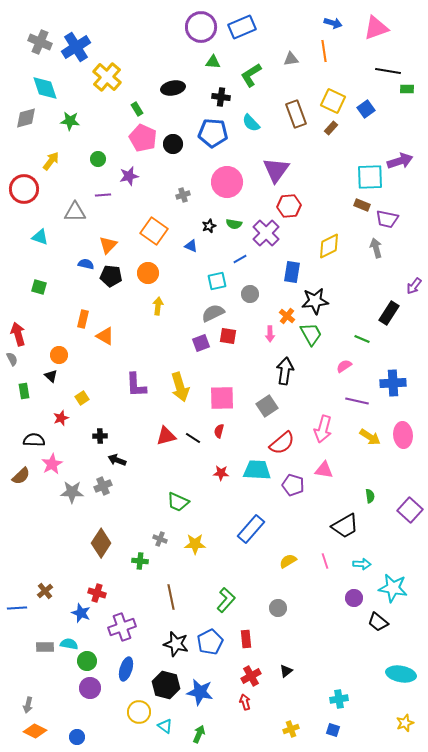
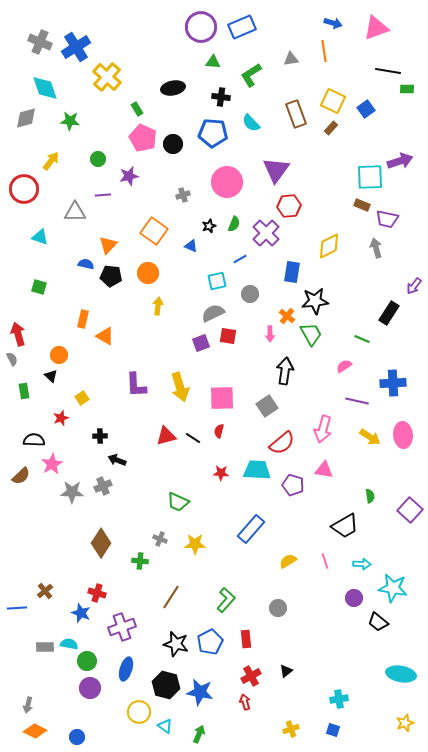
green semicircle at (234, 224): rotated 77 degrees counterclockwise
brown line at (171, 597): rotated 45 degrees clockwise
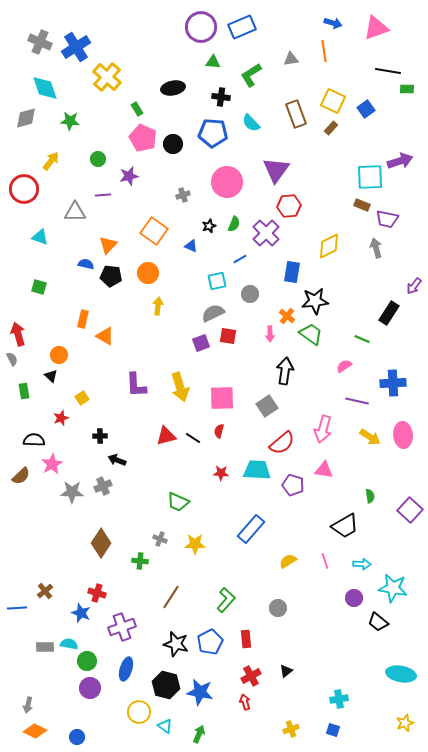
green trapezoid at (311, 334): rotated 25 degrees counterclockwise
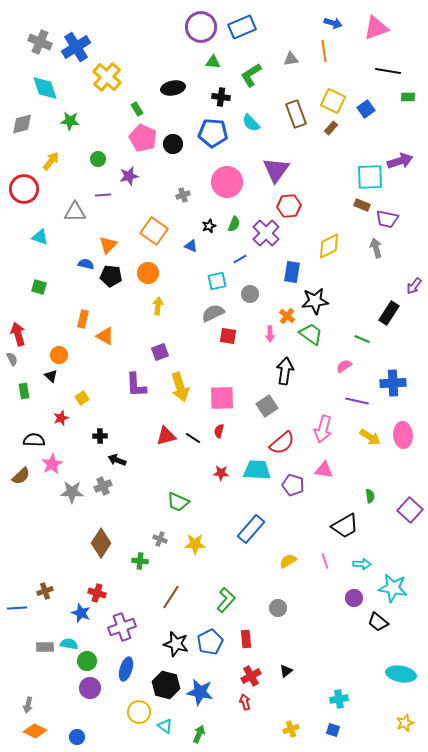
green rectangle at (407, 89): moved 1 px right, 8 px down
gray diamond at (26, 118): moved 4 px left, 6 px down
purple square at (201, 343): moved 41 px left, 9 px down
brown cross at (45, 591): rotated 21 degrees clockwise
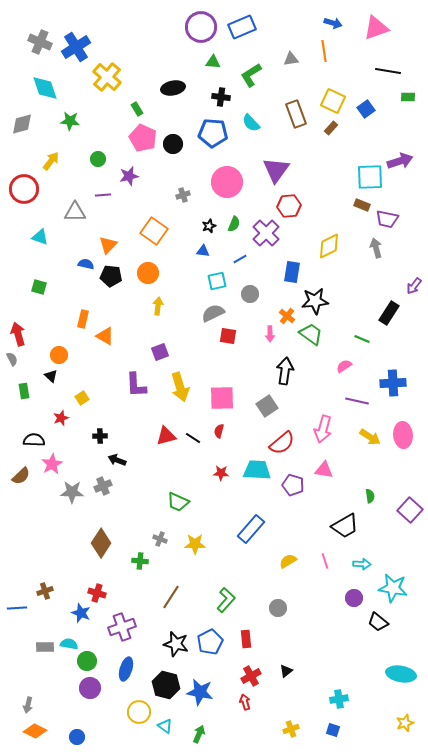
blue triangle at (191, 246): moved 12 px right, 5 px down; rotated 16 degrees counterclockwise
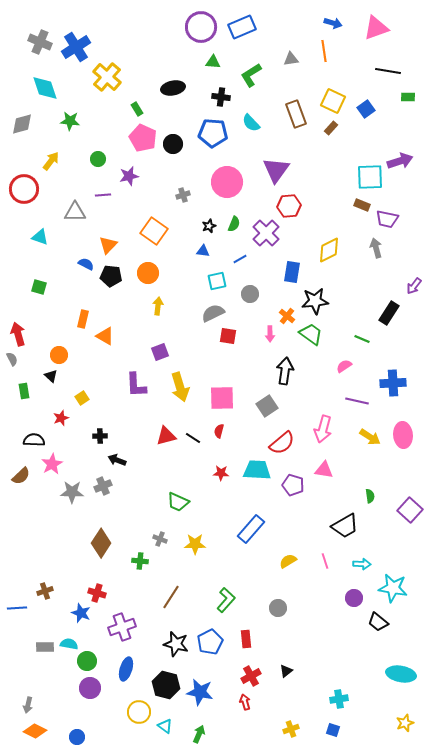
yellow diamond at (329, 246): moved 4 px down
blue semicircle at (86, 264): rotated 14 degrees clockwise
